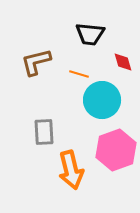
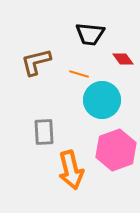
red diamond: moved 3 px up; rotated 20 degrees counterclockwise
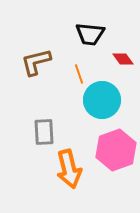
orange line: rotated 54 degrees clockwise
orange arrow: moved 2 px left, 1 px up
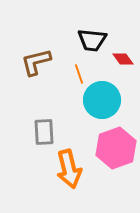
black trapezoid: moved 2 px right, 6 px down
pink hexagon: moved 2 px up
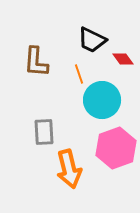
black trapezoid: rotated 20 degrees clockwise
brown L-shape: rotated 72 degrees counterclockwise
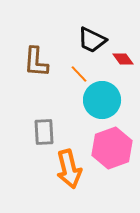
orange line: rotated 24 degrees counterclockwise
pink hexagon: moved 4 px left
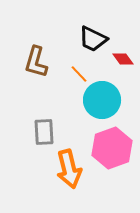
black trapezoid: moved 1 px right, 1 px up
brown L-shape: rotated 12 degrees clockwise
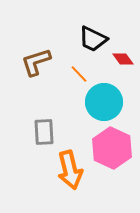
brown L-shape: rotated 56 degrees clockwise
cyan circle: moved 2 px right, 2 px down
pink hexagon: rotated 15 degrees counterclockwise
orange arrow: moved 1 px right, 1 px down
